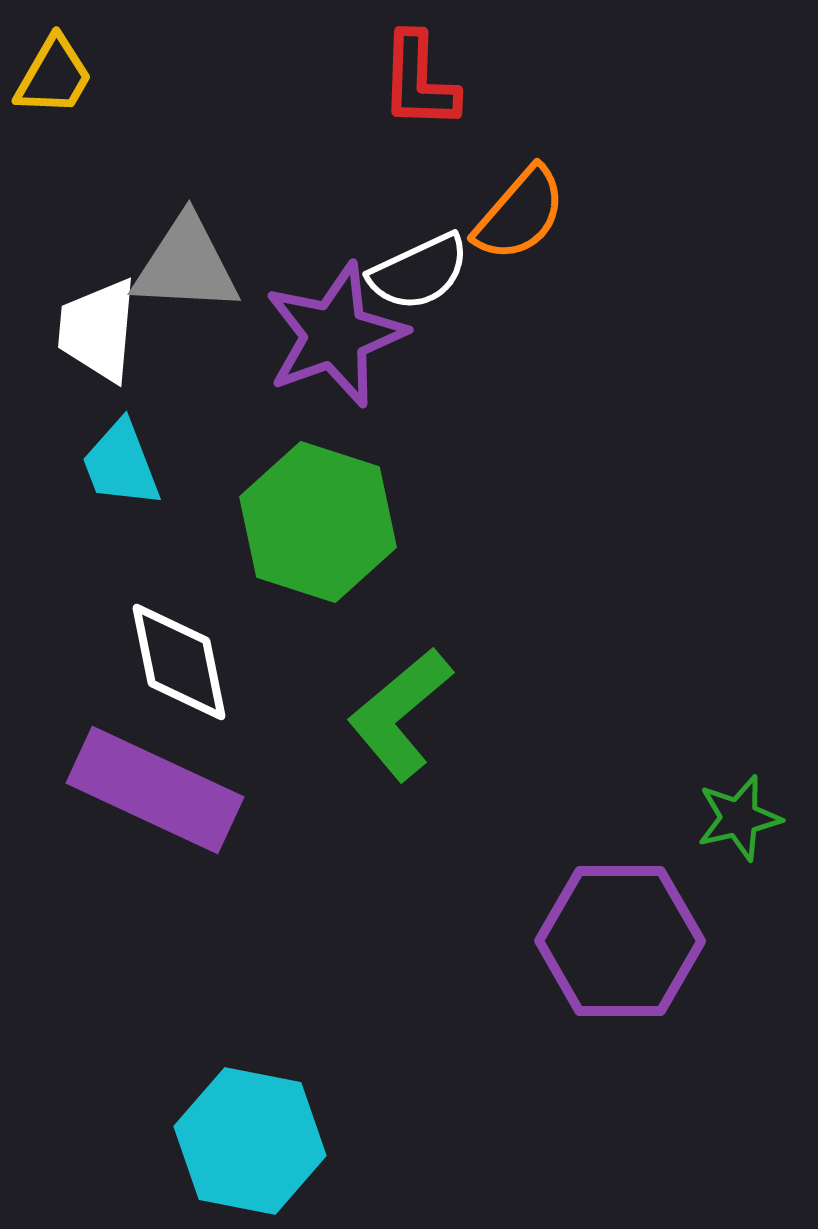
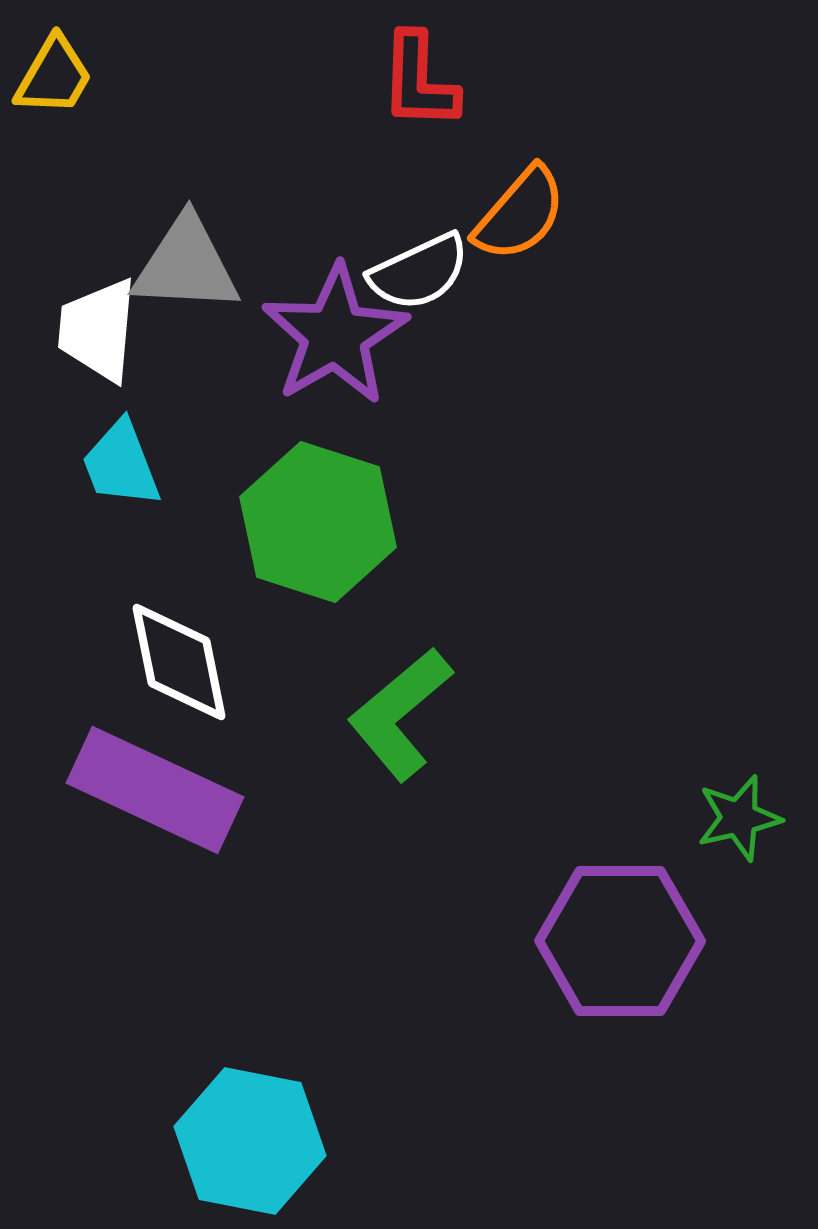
purple star: rotated 10 degrees counterclockwise
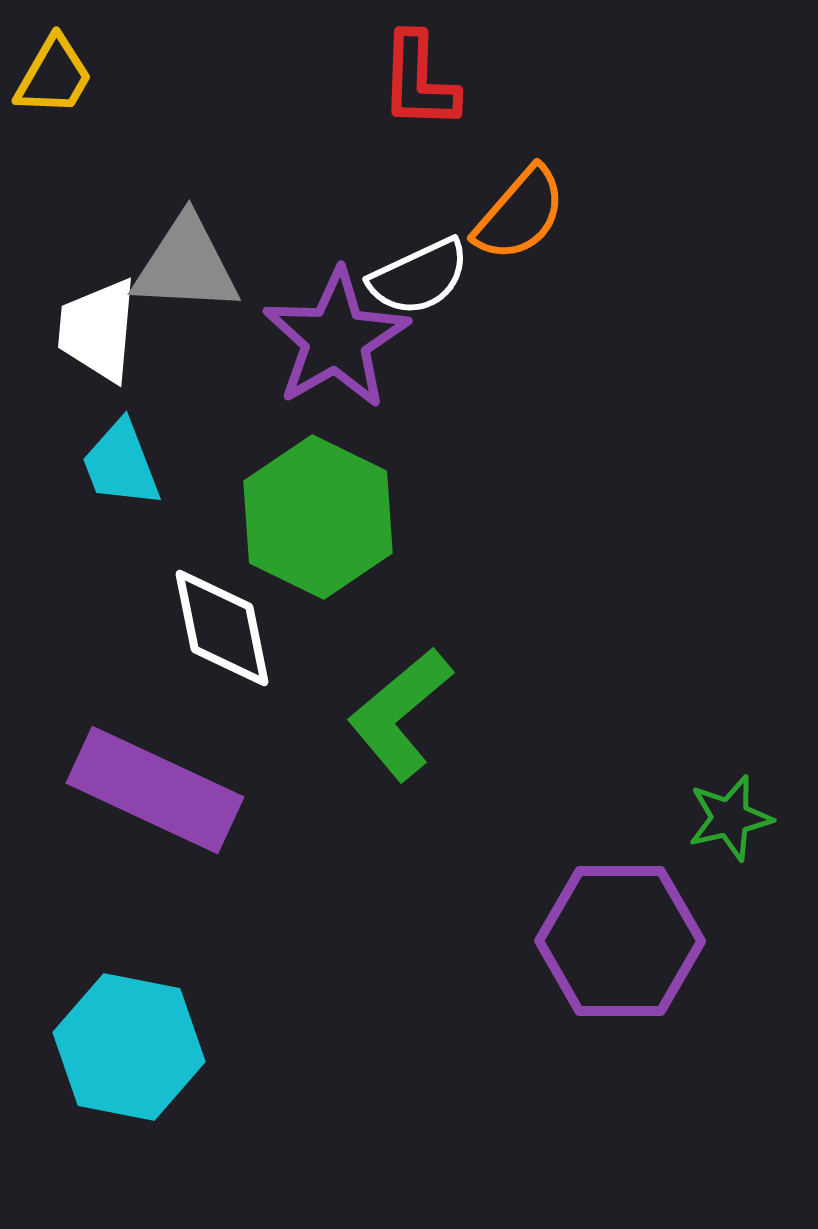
white semicircle: moved 5 px down
purple star: moved 1 px right, 4 px down
green hexagon: moved 5 px up; rotated 8 degrees clockwise
white diamond: moved 43 px right, 34 px up
green star: moved 9 px left
cyan hexagon: moved 121 px left, 94 px up
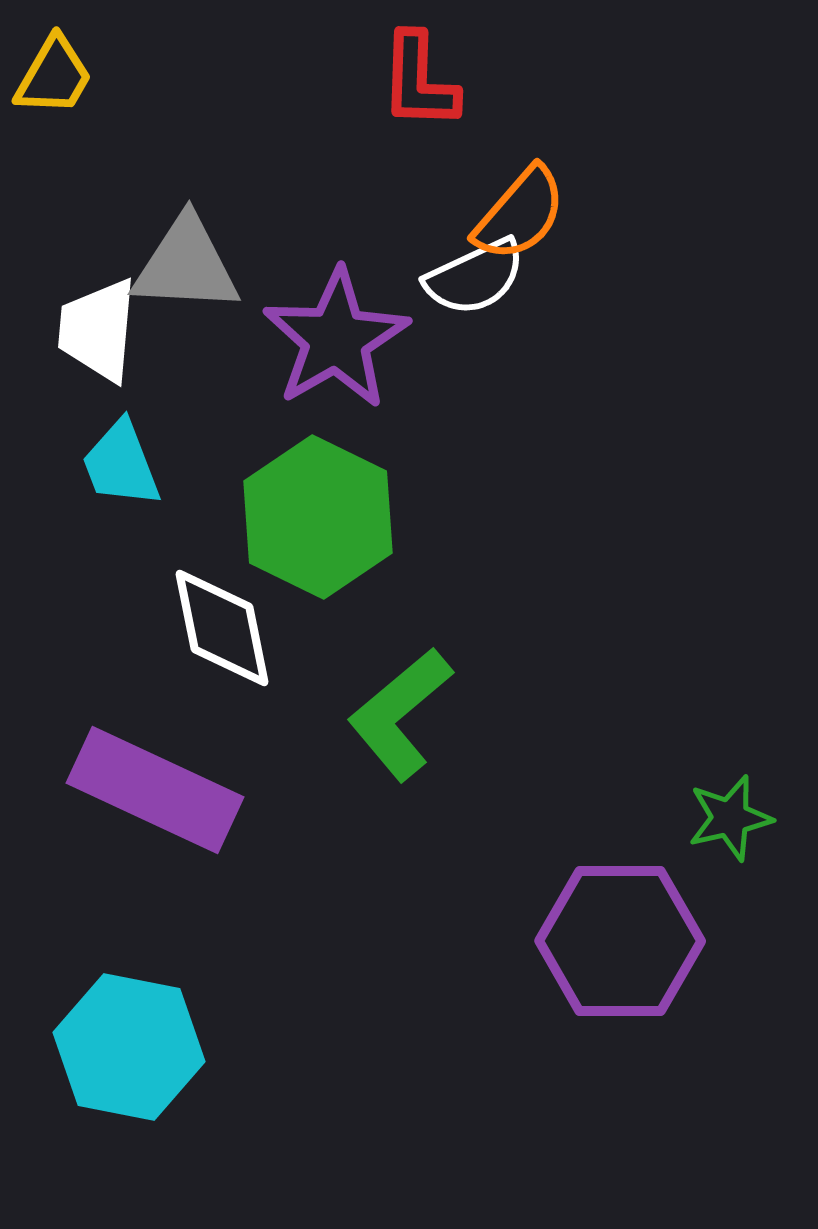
white semicircle: moved 56 px right
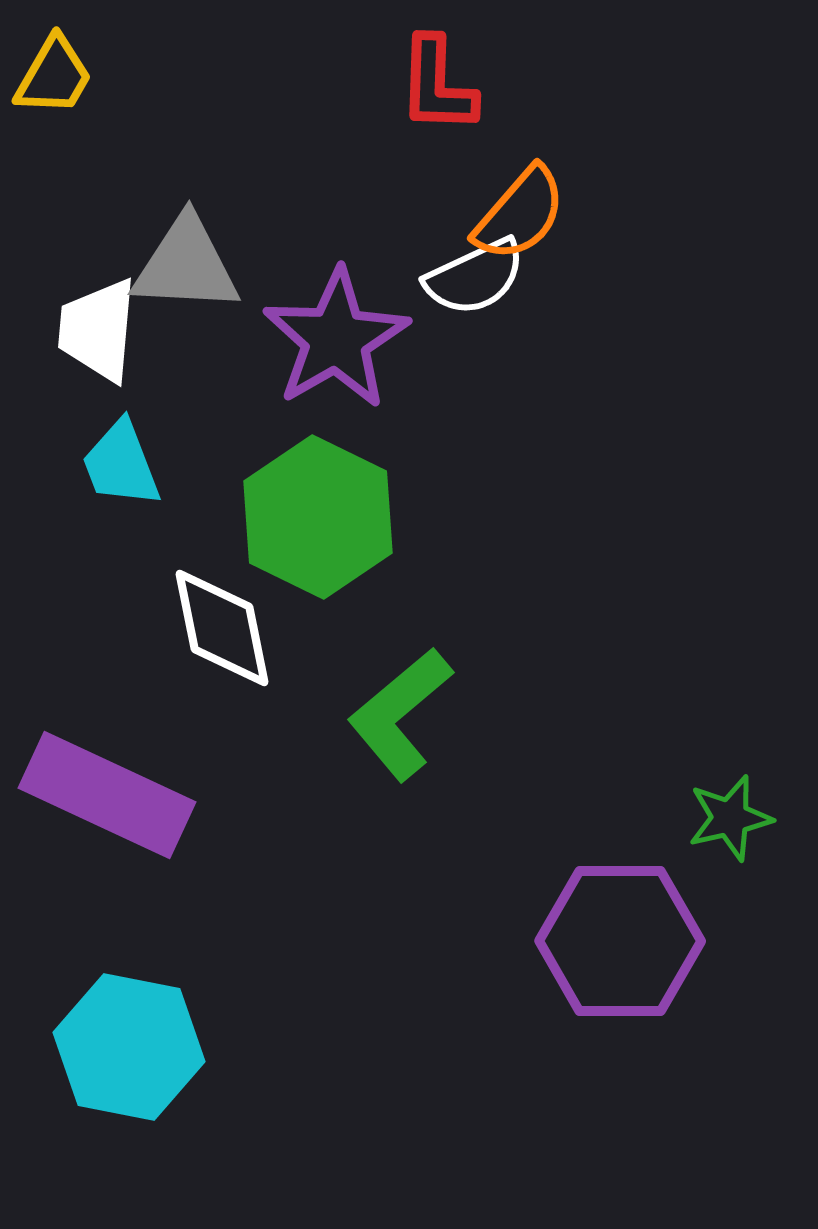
red L-shape: moved 18 px right, 4 px down
purple rectangle: moved 48 px left, 5 px down
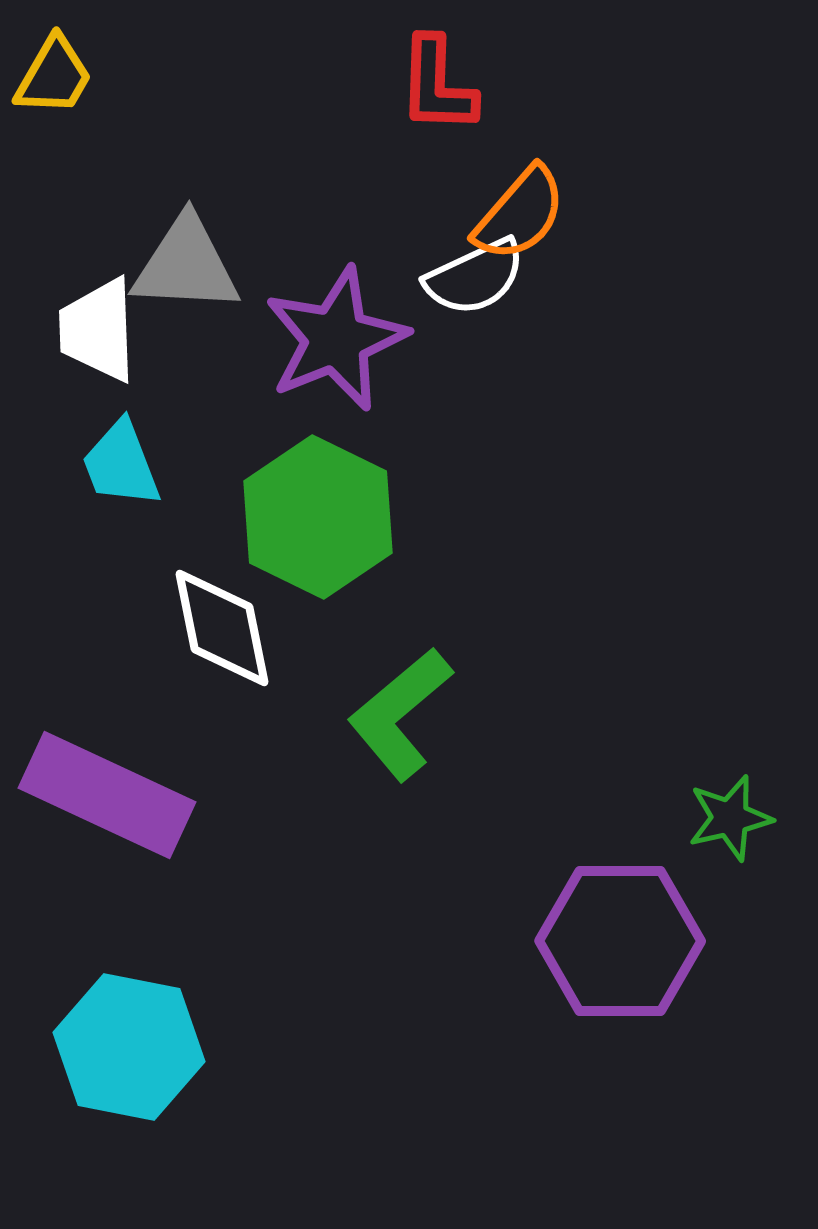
white trapezoid: rotated 7 degrees counterclockwise
purple star: rotated 8 degrees clockwise
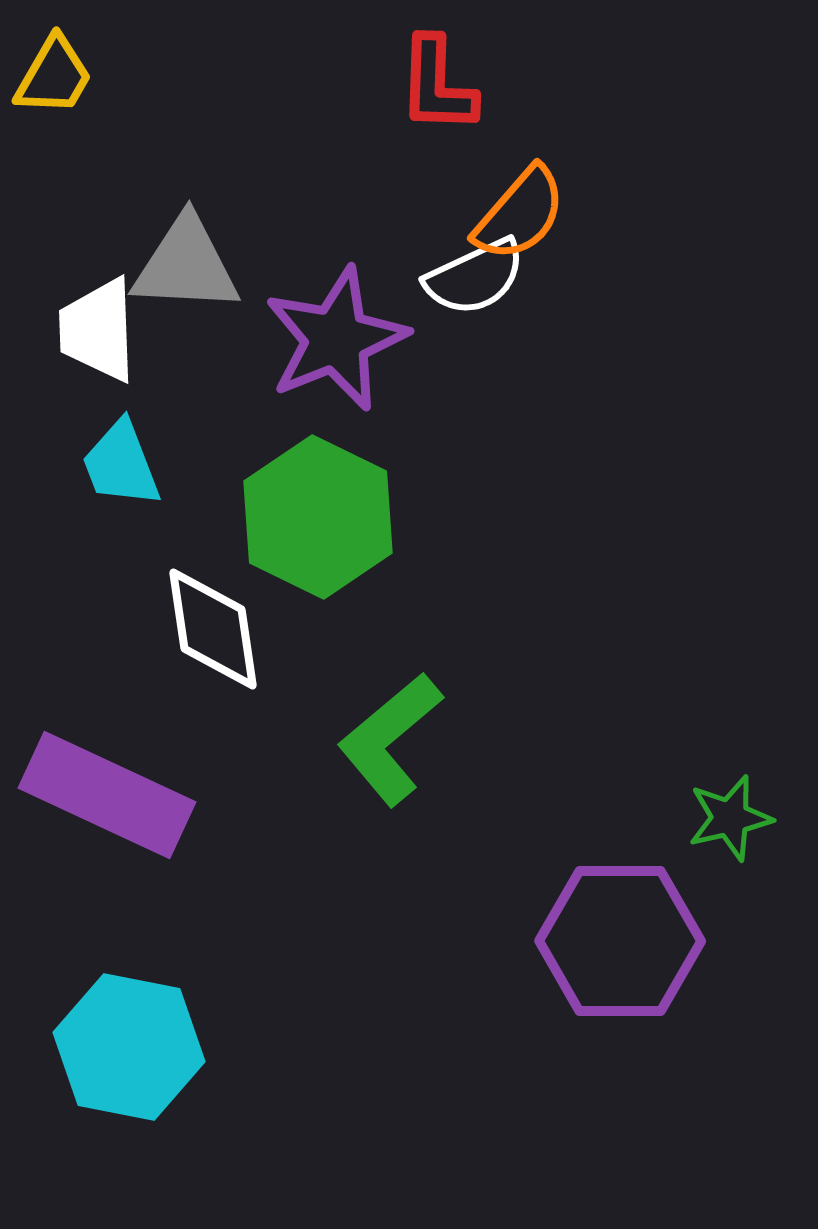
white diamond: moved 9 px left, 1 px down; rotated 3 degrees clockwise
green L-shape: moved 10 px left, 25 px down
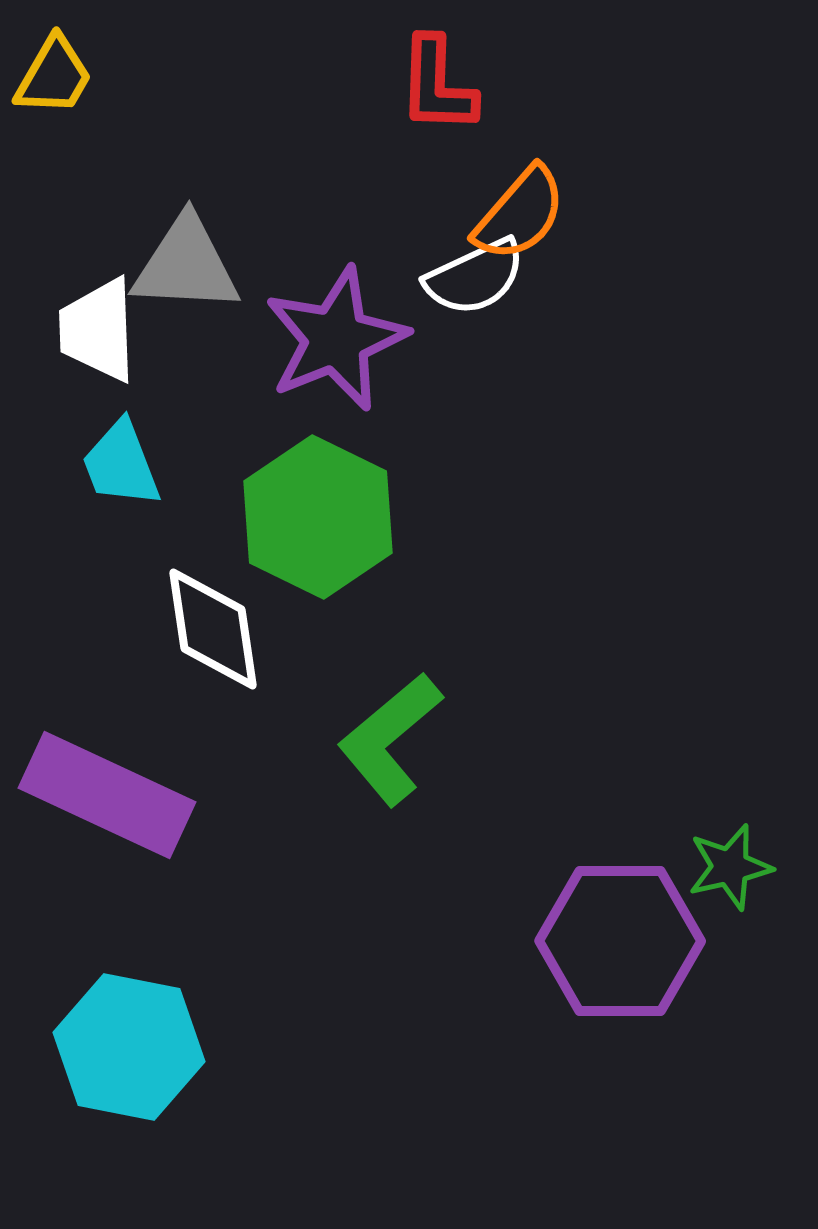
green star: moved 49 px down
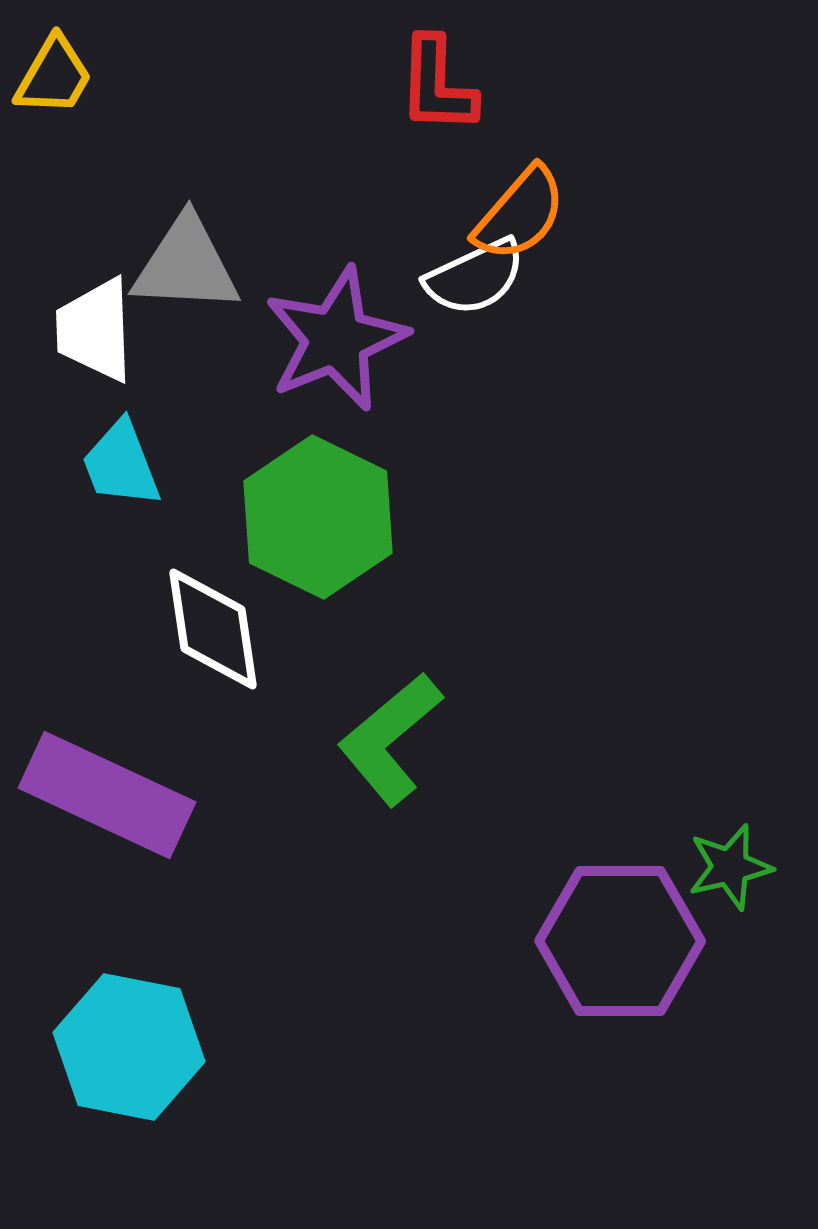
white trapezoid: moved 3 px left
